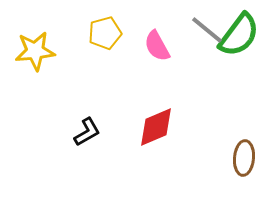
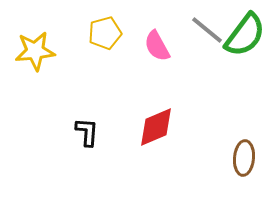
green semicircle: moved 6 px right
black L-shape: rotated 56 degrees counterclockwise
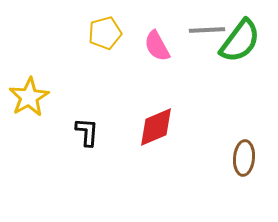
gray line: rotated 42 degrees counterclockwise
green semicircle: moved 5 px left, 6 px down
yellow star: moved 6 px left, 46 px down; rotated 24 degrees counterclockwise
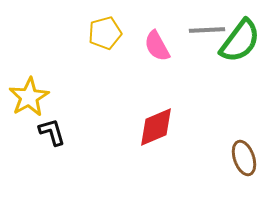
black L-shape: moved 35 px left; rotated 20 degrees counterclockwise
brown ellipse: rotated 24 degrees counterclockwise
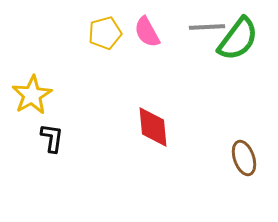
gray line: moved 3 px up
green semicircle: moved 2 px left, 2 px up
pink semicircle: moved 10 px left, 14 px up
yellow star: moved 3 px right, 2 px up
red diamond: moved 3 px left; rotated 72 degrees counterclockwise
black L-shape: moved 6 px down; rotated 24 degrees clockwise
